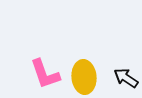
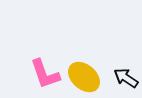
yellow ellipse: rotated 44 degrees counterclockwise
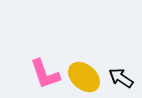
black arrow: moved 5 px left
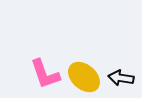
black arrow: rotated 25 degrees counterclockwise
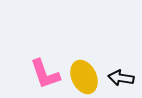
yellow ellipse: rotated 24 degrees clockwise
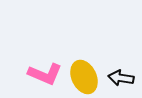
pink L-shape: rotated 48 degrees counterclockwise
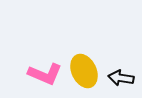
yellow ellipse: moved 6 px up
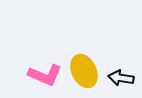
pink L-shape: moved 1 px down
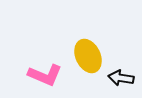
yellow ellipse: moved 4 px right, 15 px up
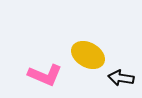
yellow ellipse: moved 1 px up; rotated 36 degrees counterclockwise
